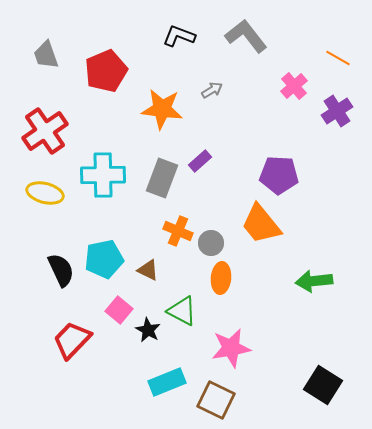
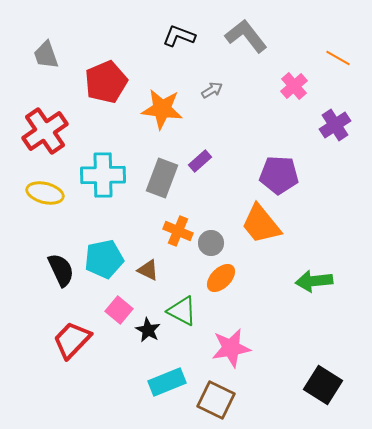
red pentagon: moved 11 px down
purple cross: moved 2 px left, 14 px down
orange ellipse: rotated 40 degrees clockwise
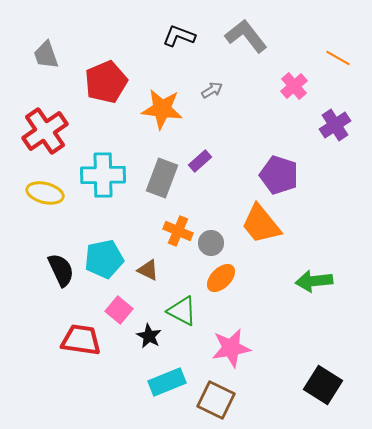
purple pentagon: rotated 15 degrees clockwise
black star: moved 1 px right, 6 px down
red trapezoid: moved 9 px right; rotated 54 degrees clockwise
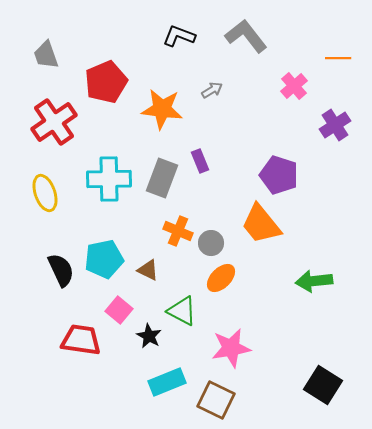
orange line: rotated 30 degrees counterclockwise
red cross: moved 9 px right, 9 px up
purple rectangle: rotated 70 degrees counterclockwise
cyan cross: moved 6 px right, 4 px down
yellow ellipse: rotated 57 degrees clockwise
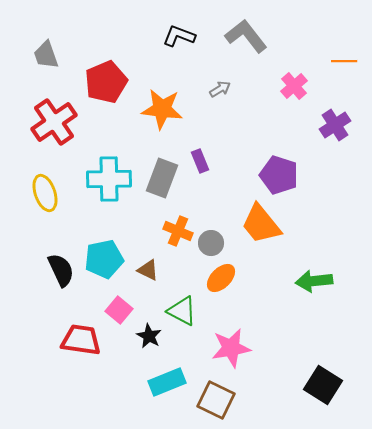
orange line: moved 6 px right, 3 px down
gray arrow: moved 8 px right, 1 px up
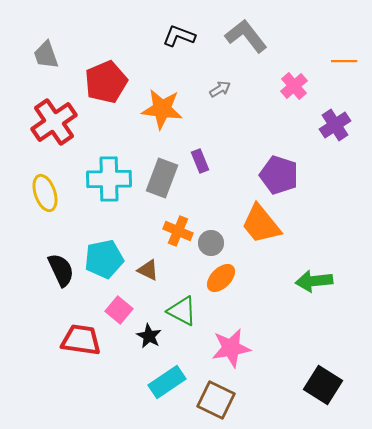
cyan rectangle: rotated 12 degrees counterclockwise
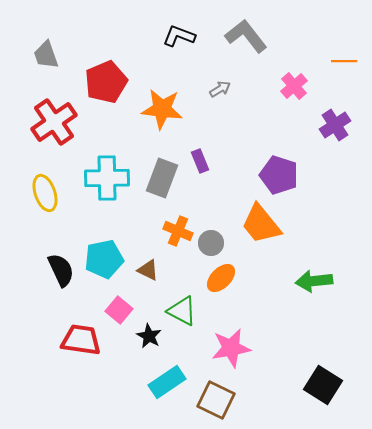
cyan cross: moved 2 px left, 1 px up
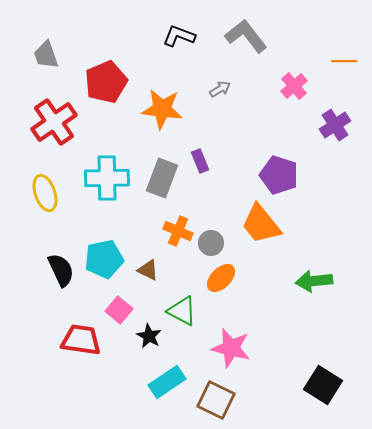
pink star: rotated 24 degrees clockwise
